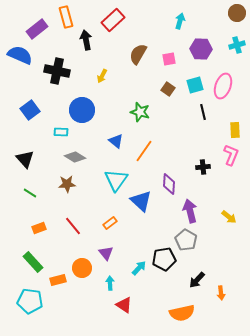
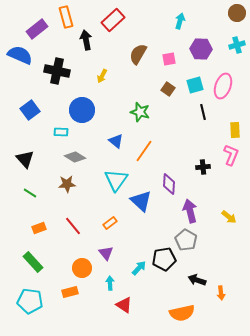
orange rectangle at (58, 280): moved 12 px right, 12 px down
black arrow at (197, 280): rotated 66 degrees clockwise
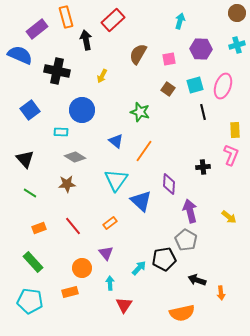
red triangle at (124, 305): rotated 30 degrees clockwise
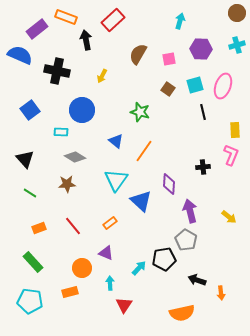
orange rectangle at (66, 17): rotated 55 degrees counterclockwise
purple triangle at (106, 253): rotated 28 degrees counterclockwise
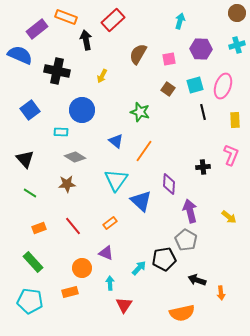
yellow rectangle at (235, 130): moved 10 px up
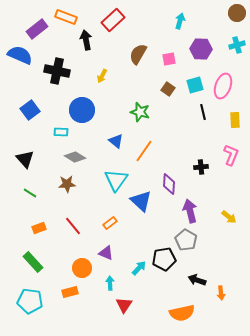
black cross at (203, 167): moved 2 px left
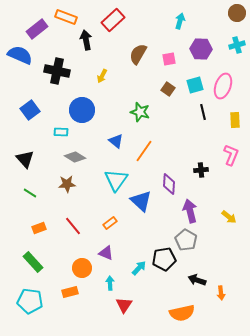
black cross at (201, 167): moved 3 px down
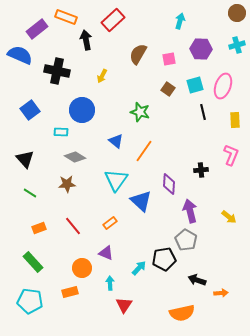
orange arrow at (221, 293): rotated 88 degrees counterclockwise
